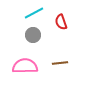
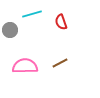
cyan line: moved 2 px left, 1 px down; rotated 12 degrees clockwise
gray circle: moved 23 px left, 5 px up
brown line: rotated 21 degrees counterclockwise
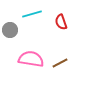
pink semicircle: moved 6 px right, 7 px up; rotated 10 degrees clockwise
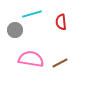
red semicircle: rotated 14 degrees clockwise
gray circle: moved 5 px right
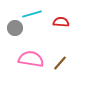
red semicircle: rotated 98 degrees clockwise
gray circle: moved 2 px up
brown line: rotated 21 degrees counterclockwise
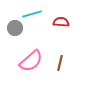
pink semicircle: moved 2 px down; rotated 130 degrees clockwise
brown line: rotated 28 degrees counterclockwise
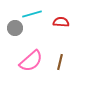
brown line: moved 1 px up
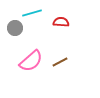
cyan line: moved 1 px up
brown line: rotated 49 degrees clockwise
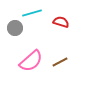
red semicircle: rotated 14 degrees clockwise
